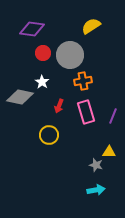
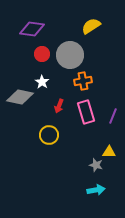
red circle: moved 1 px left, 1 px down
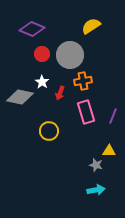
purple diamond: rotated 15 degrees clockwise
red arrow: moved 1 px right, 13 px up
yellow circle: moved 4 px up
yellow triangle: moved 1 px up
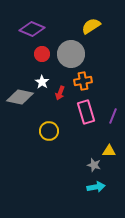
gray circle: moved 1 px right, 1 px up
gray star: moved 2 px left
cyan arrow: moved 3 px up
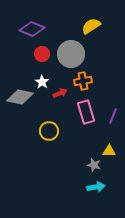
red arrow: rotated 136 degrees counterclockwise
